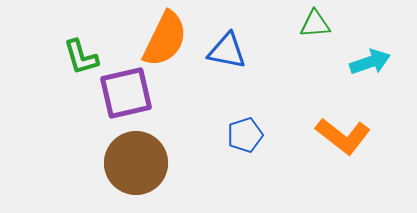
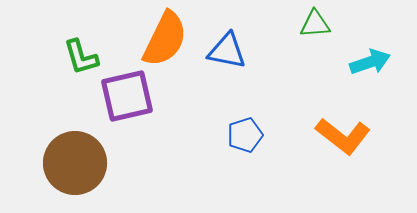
purple square: moved 1 px right, 3 px down
brown circle: moved 61 px left
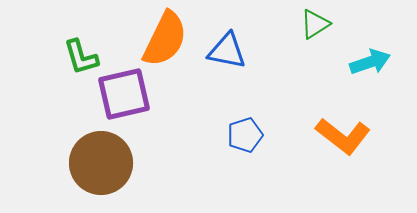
green triangle: rotated 28 degrees counterclockwise
purple square: moved 3 px left, 2 px up
brown circle: moved 26 px right
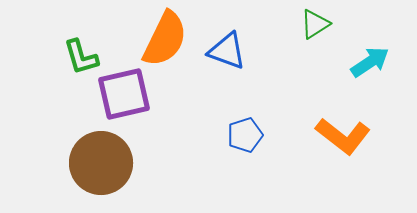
blue triangle: rotated 9 degrees clockwise
cyan arrow: rotated 15 degrees counterclockwise
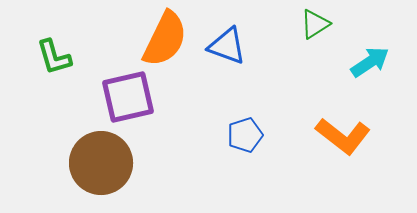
blue triangle: moved 5 px up
green L-shape: moved 27 px left
purple square: moved 4 px right, 3 px down
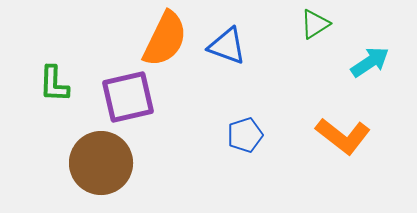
green L-shape: moved 27 px down; rotated 18 degrees clockwise
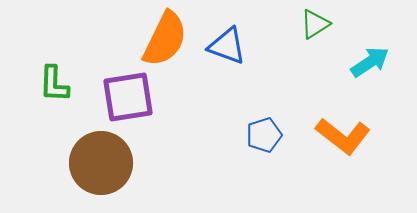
purple square: rotated 4 degrees clockwise
blue pentagon: moved 19 px right
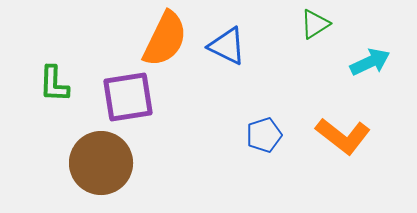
blue triangle: rotated 6 degrees clockwise
cyan arrow: rotated 9 degrees clockwise
